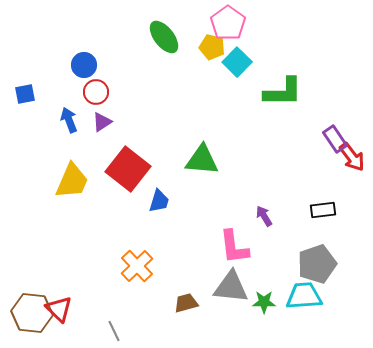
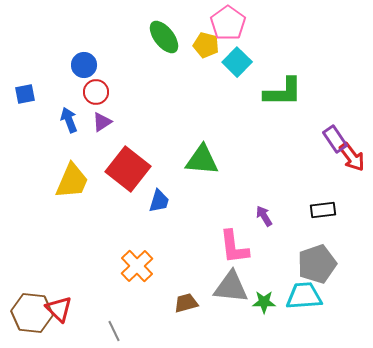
yellow pentagon: moved 6 px left, 2 px up
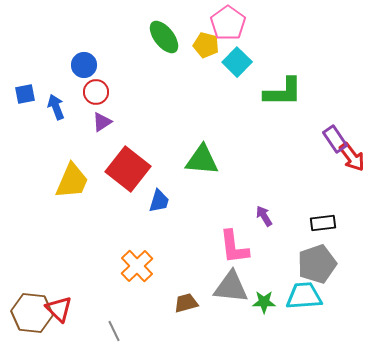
blue arrow: moved 13 px left, 13 px up
black rectangle: moved 13 px down
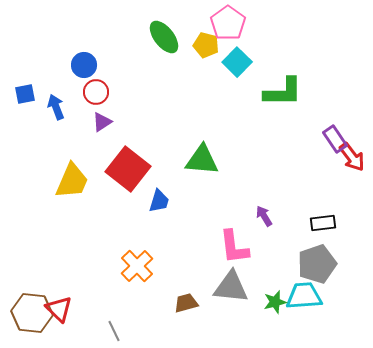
green star: moved 11 px right; rotated 15 degrees counterclockwise
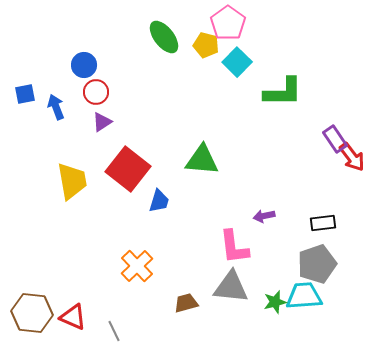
yellow trapezoid: rotated 33 degrees counterclockwise
purple arrow: rotated 70 degrees counterclockwise
red triangle: moved 14 px right, 8 px down; rotated 20 degrees counterclockwise
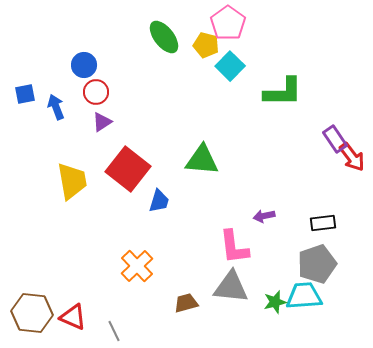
cyan square: moved 7 px left, 4 px down
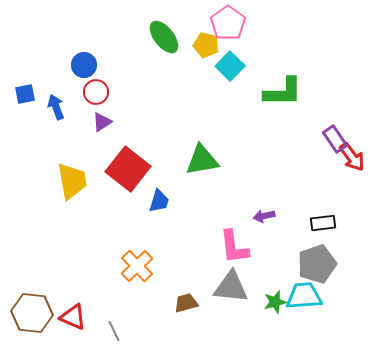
green triangle: rotated 15 degrees counterclockwise
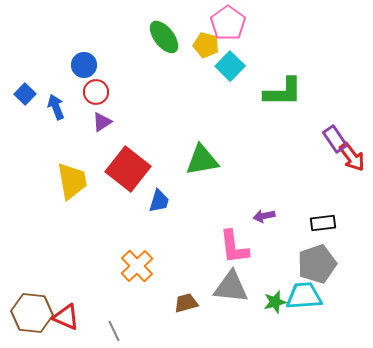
blue square: rotated 35 degrees counterclockwise
red triangle: moved 7 px left
